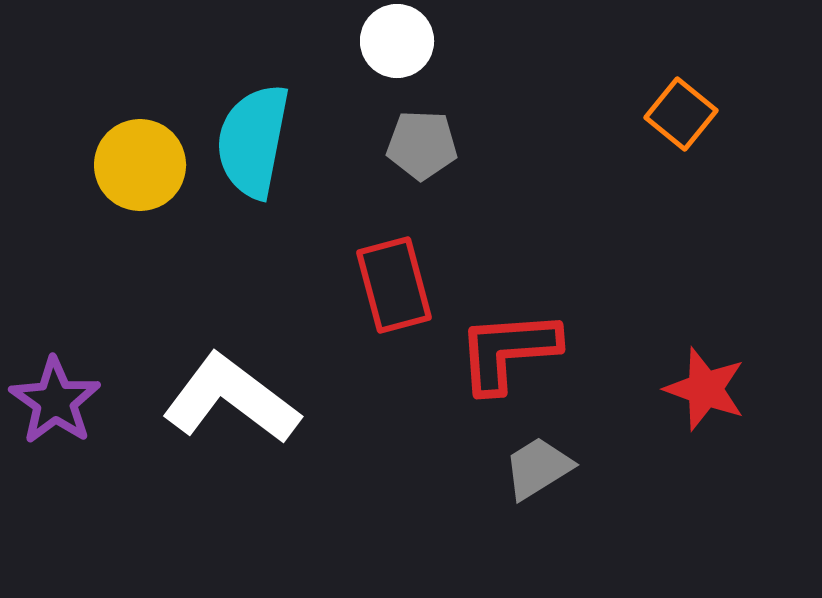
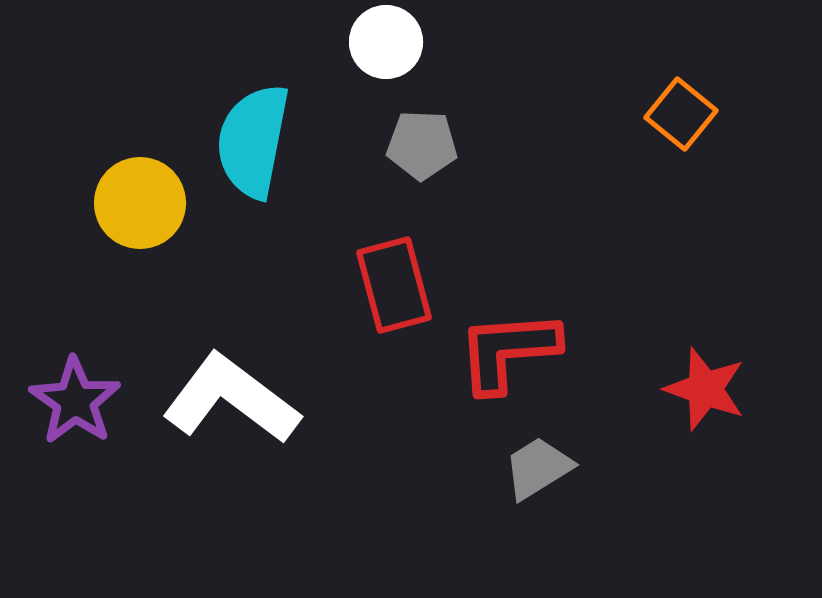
white circle: moved 11 px left, 1 px down
yellow circle: moved 38 px down
purple star: moved 20 px right
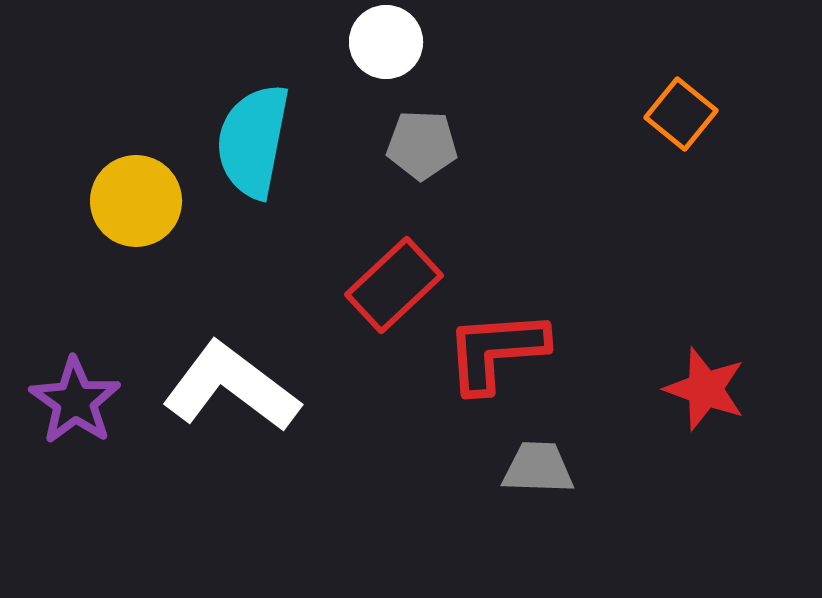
yellow circle: moved 4 px left, 2 px up
red rectangle: rotated 62 degrees clockwise
red L-shape: moved 12 px left
white L-shape: moved 12 px up
gray trapezoid: rotated 34 degrees clockwise
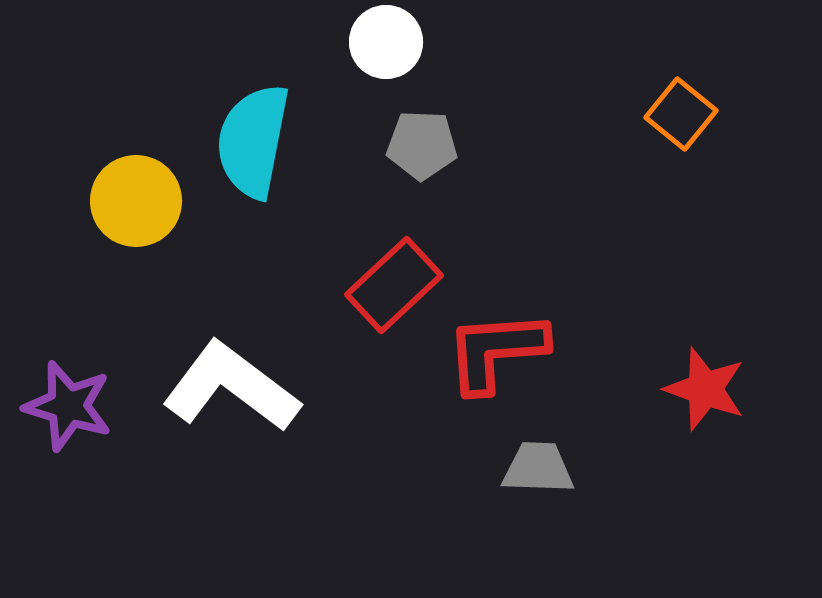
purple star: moved 7 px left, 5 px down; rotated 18 degrees counterclockwise
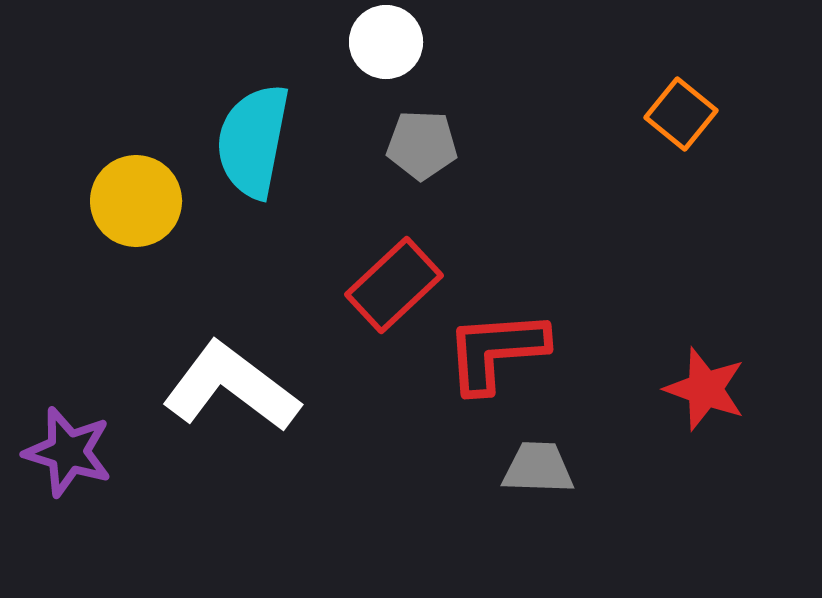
purple star: moved 46 px down
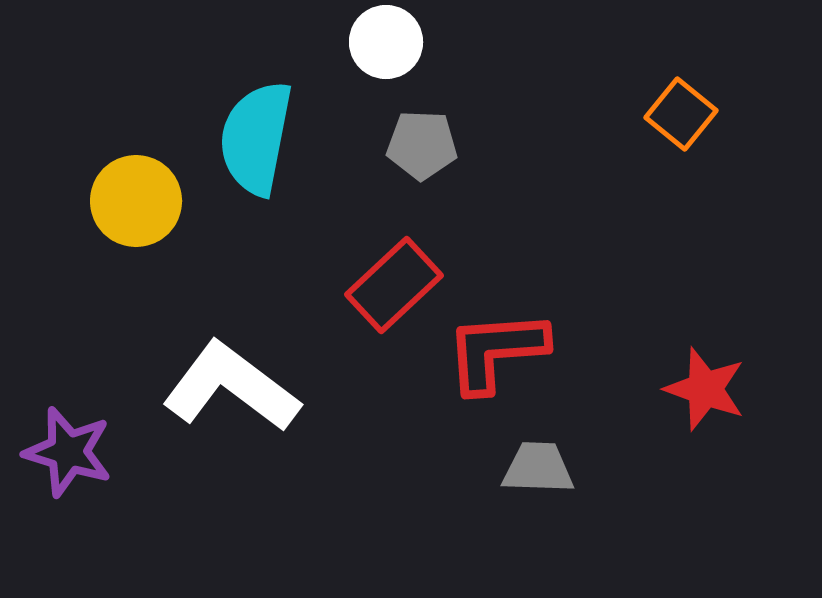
cyan semicircle: moved 3 px right, 3 px up
